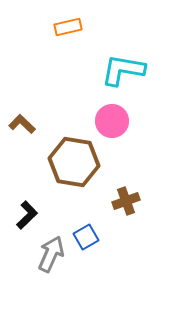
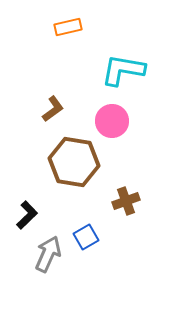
brown L-shape: moved 31 px right, 15 px up; rotated 100 degrees clockwise
gray arrow: moved 3 px left
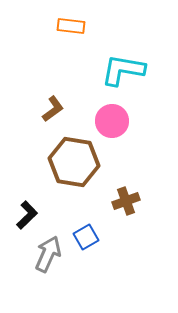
orange rectangle: moved 3 px right, 1 px up; rotated 20 degrees clockwise
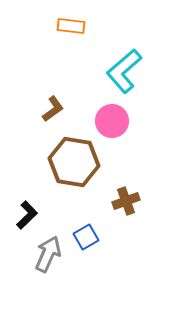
cyan L-shape: moved 1 px right, 1 px down; rotated 51 degrees counterclockwise
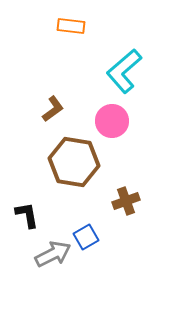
black L-shape: rotated 56 degrees counterclockwise
gray arrow: moved 5 px right; rotated 39 degrees clockwise
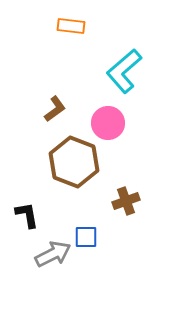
brown L-shape: moved 2 px right
pink circle: moved 4 px left, 2 px down
brown hexagon: rotated 12 degrees clockwise
blue square: rotated 30 degrees clockwise
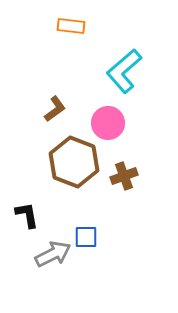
brown cross: moved 2 px left, 25 px up
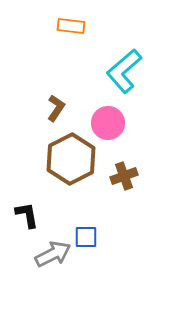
brown L-shape: moved 1 px right, 1 px up; rotated 20 degrees counterclockwise
brown hexagon: moved 3 px left, 3 px up; rotated 12 degrees clockwise
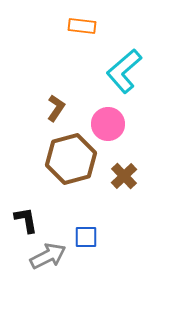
orange rectangle: moved 11 px right
pink circle: moved 1 px down
brown hexagon: rotated 12 degrees clockwise
brown cross: rotated 24 degrees counterclockwise
black L-shape: moved 1 px left, 5 px down
gray arrow: moved 5 px left, 2 px down
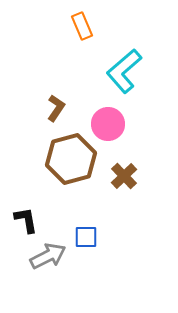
orange rectangle: rotated 60 degrees clockwise
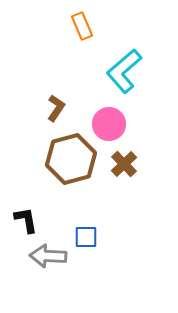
pink circle: moved 1 px right
brown cross: moved 12 px up
gray arrow: rotated 150 degrees counterclockwise
